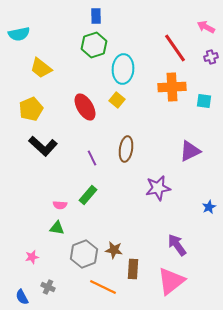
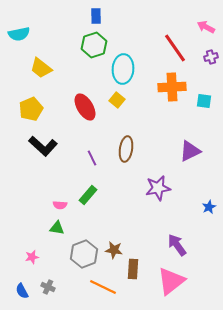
blue semicircle: moved 6 px up
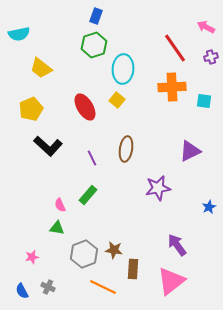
blue rectangle: rotated 21 degrees clockwise
black L-shape: moved 5 px right
pink semicircle: rotated 64 degrees clockwise
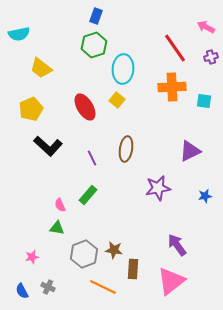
blue star: moved 4 px left, 11 px up; rotated 16 degrees clockwise
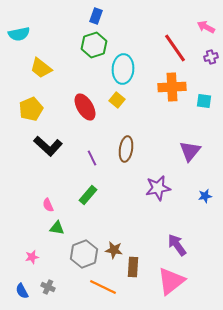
purple triangle: rotated 25 degrees counterclockwise
pink semicircle: moved 12 px left
brown rectangle: moved 2 px up
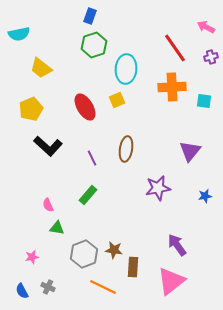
blue rectangle: moved 6 px left
cyan ellipse: moved 3 px right
yellow square: rotated 28 degrees clockwise
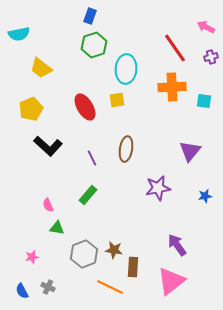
yellow square: rotated 14 degrees clockwise
orange line: moved 7 px right
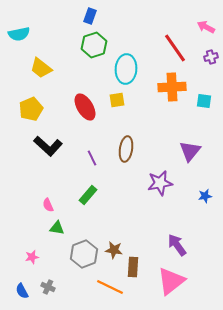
purple star: moved 2 px right, 5 px up
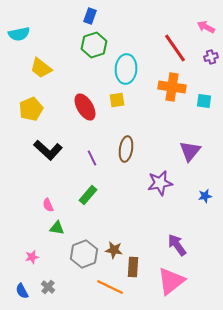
orange cross: rotated 12 degrees clockwise
black L-shape: moved 4 px down
gray cross: rotated 16 degrees clockwise
